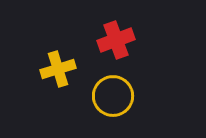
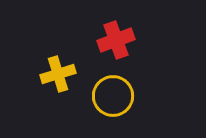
yellow cross: moved 5 px down
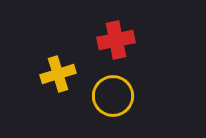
red cross: rotated 9 degrees clockwise
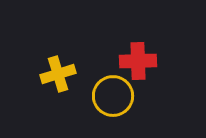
red cross: moved 22 px right, 21 px down; rotated 9 degrees clockwise
